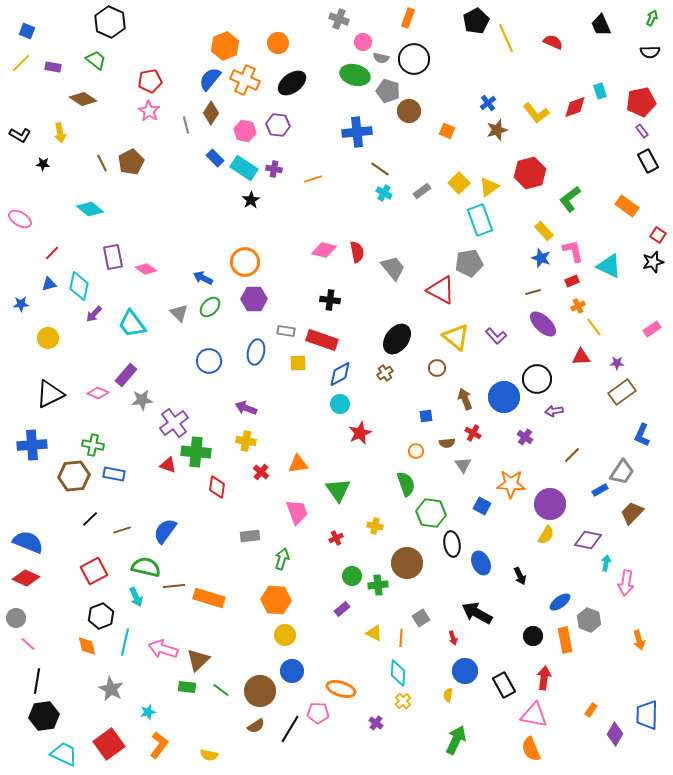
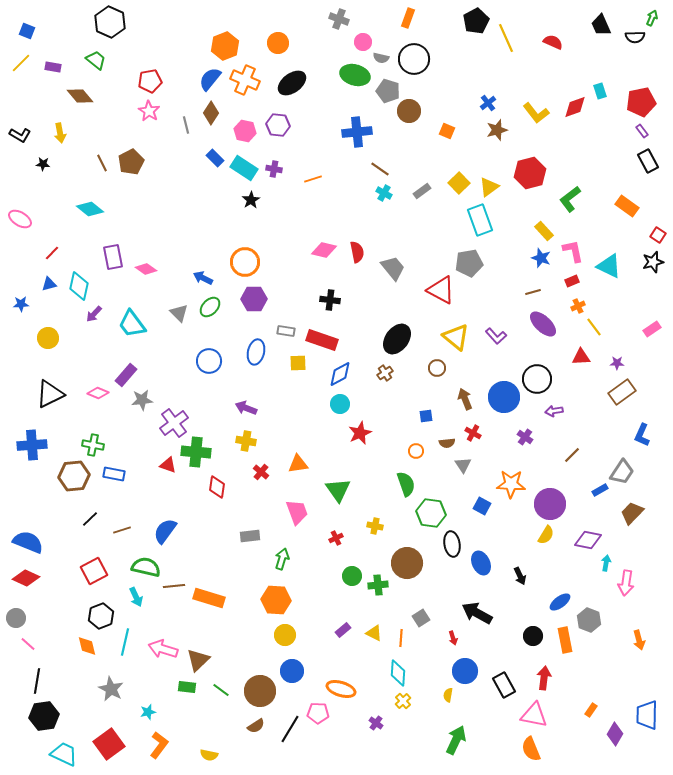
black semicircle at (650, 52): moved 15 px left, 15 px up
brown diamond at (83, 99): moved 3 px left, 3 px up; rotated 16 degrees clockwise
purple rectangle at (342, 609): moved 1 px right, 21 px down
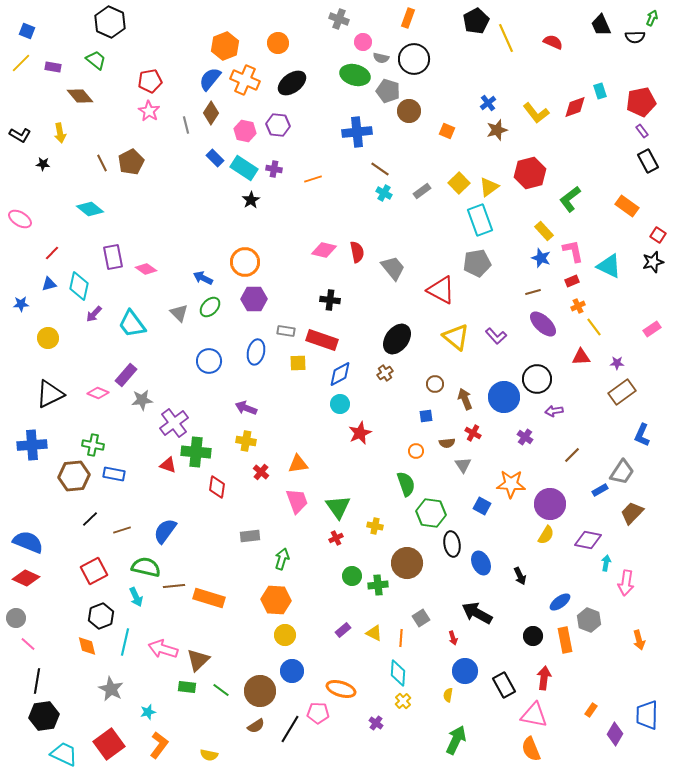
gray pentagon at (469, 263): moved 8 px right
brown circle at (437, 368): moved 2 px left, 16 px down
green triangle at (338, 490): moved 17 px down
pink trapezoid at (297, 512): moved 11 px up
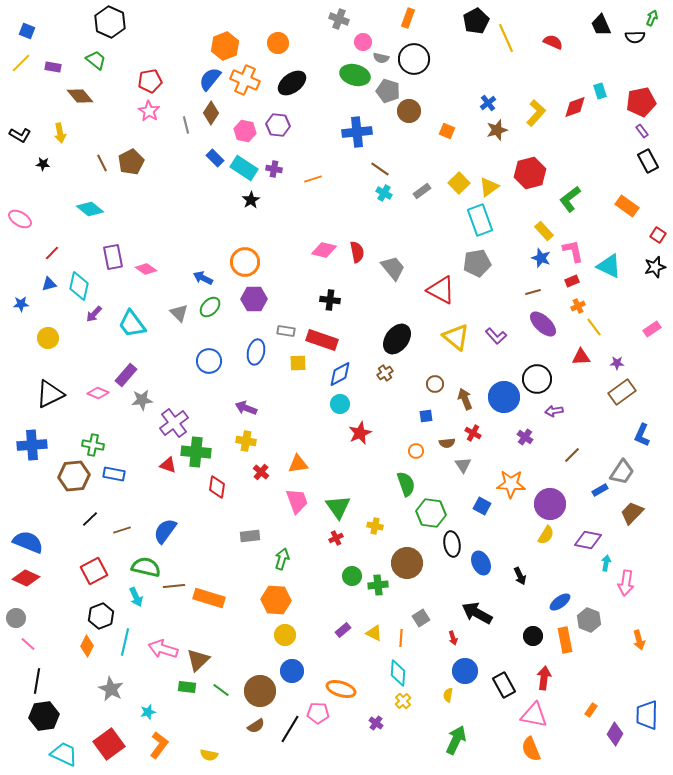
yellow L-shape at (536, 113): rotated 100 degrees counterclockwise
black star at (653, 262): moved 2 px right, 5 px down
orange diamond at (87, 646): rotated 40 degrees clockwise
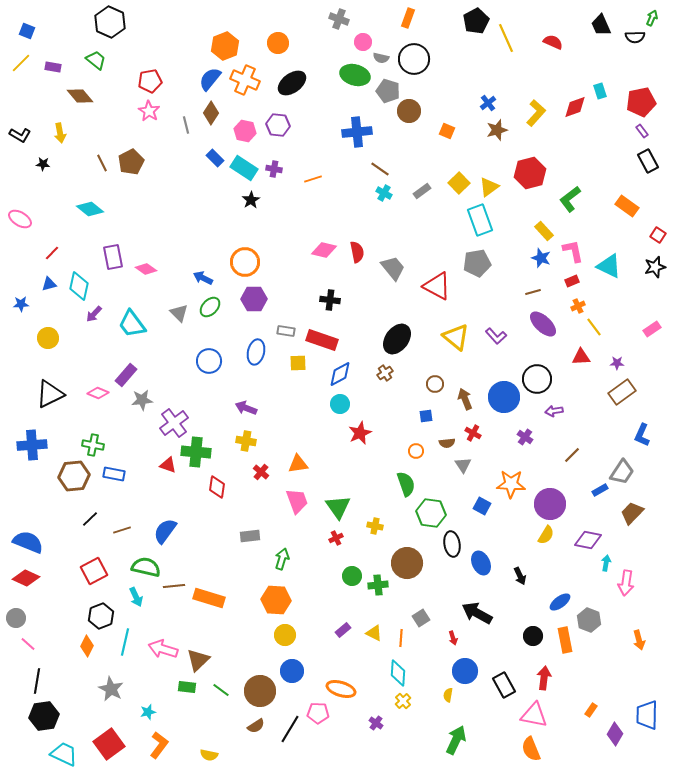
red triangle at (441, 290): moved 4 px left, 4 px up
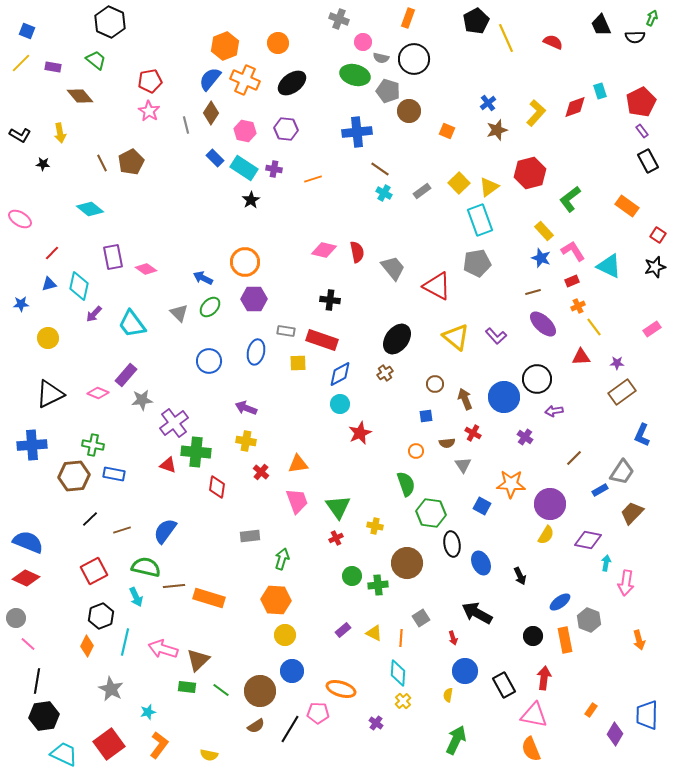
red pentagon at (641, 102): rotated 16 degrees counterclockwise
purple hexagon at (278, 125): moved 8 px right, 4 px down
pink L-shape at (573, 251): rotated 20 degrees counterclockwise
brown line at (572, 455): moved 2 px right, 3 px down
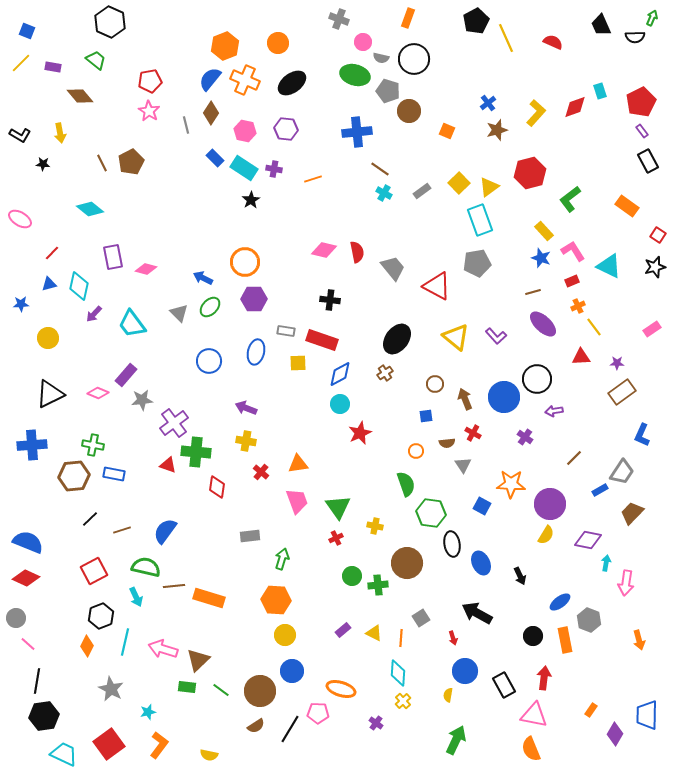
pink diamond at (146, 269): rotated 20 degrees counterclockwise
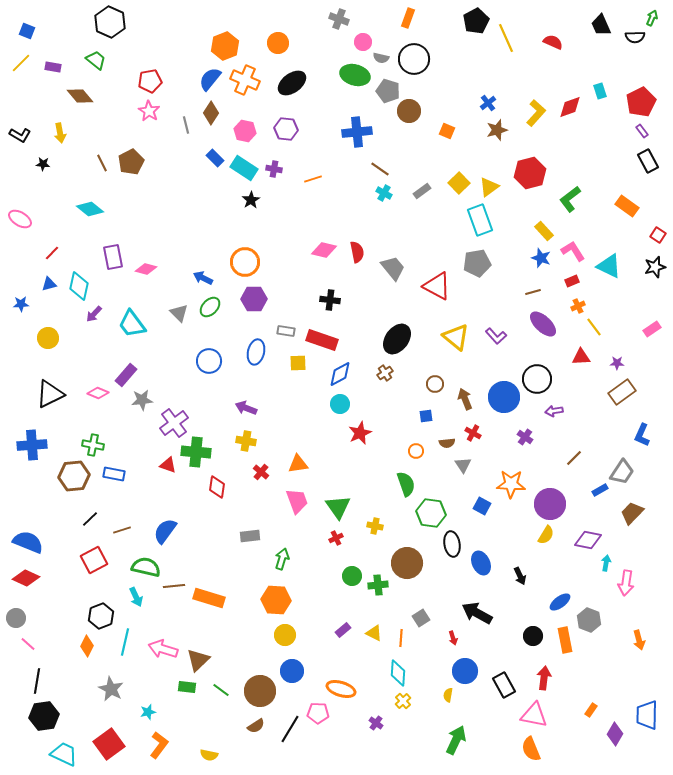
red diamond at (575, 107): moved 5 px left
red square at (94, 571): moved 11 px up
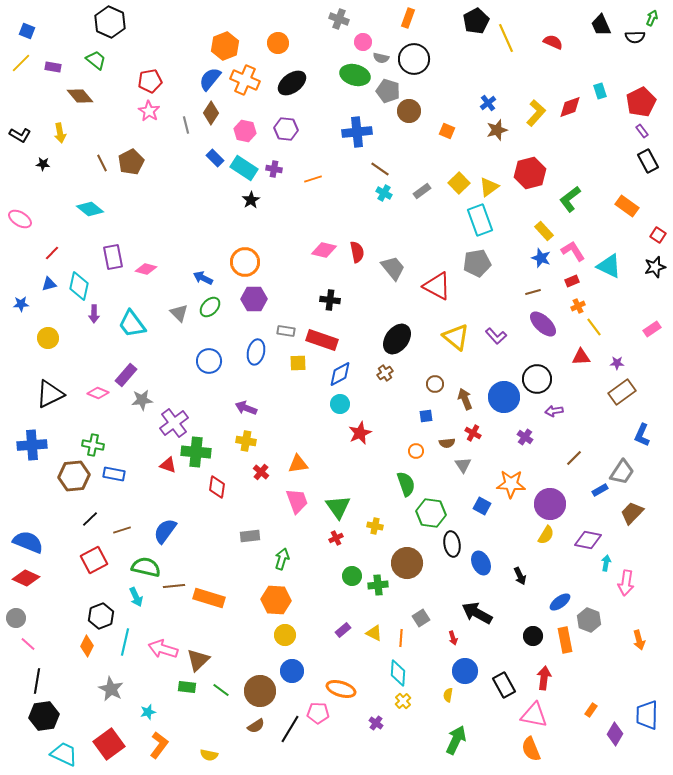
purple arrow at (94, 314): rotated 42 degrees counterclockwise
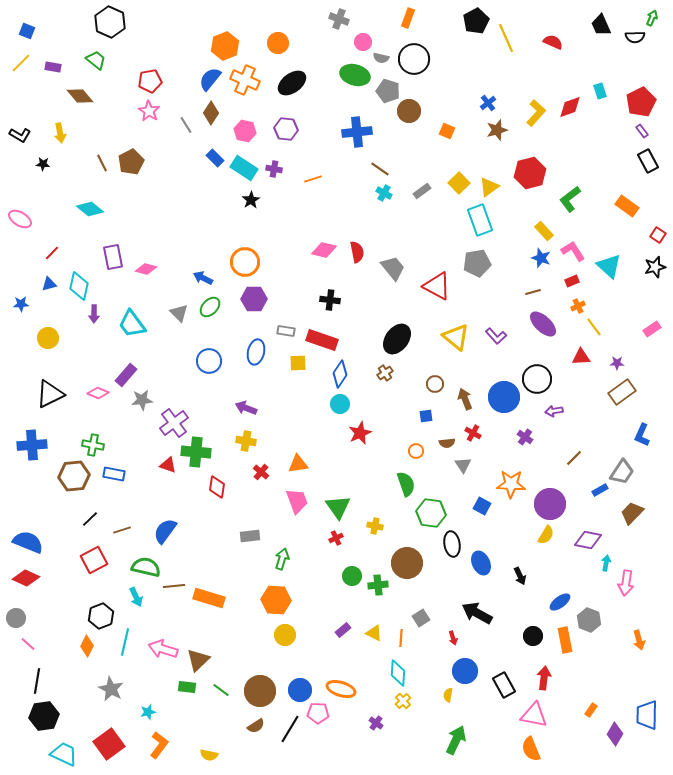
gray line at (186, 125): rotated 18 degrees counterclockwise
cyan triangle at (609, 266): rotated 16 degrees clockwise
blue diamond at (340, 374): rotated 28 degrees counterclockwise
blue circle at (292, 671): moved 8 px right, 19 px down
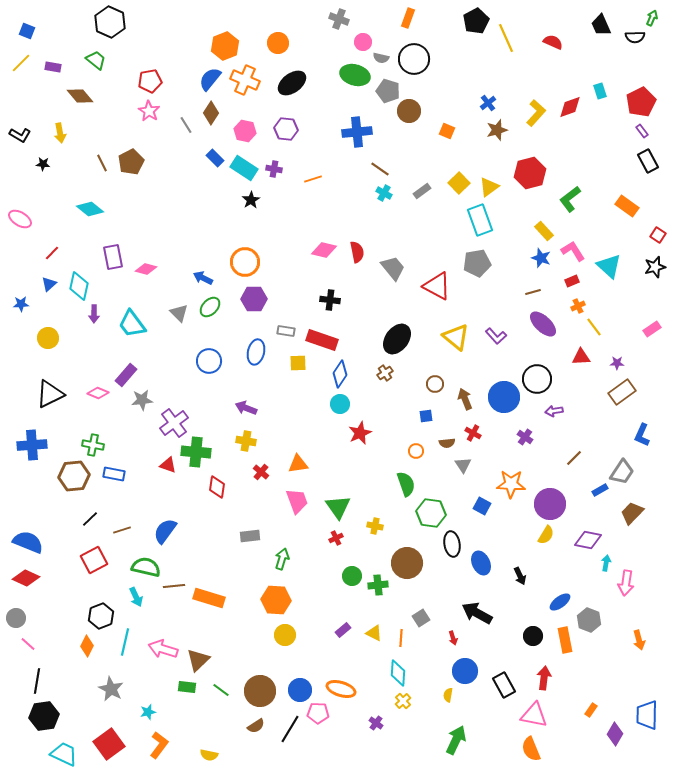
blue triangle at (49, 284): rotated 28 degrees counterclockwise
